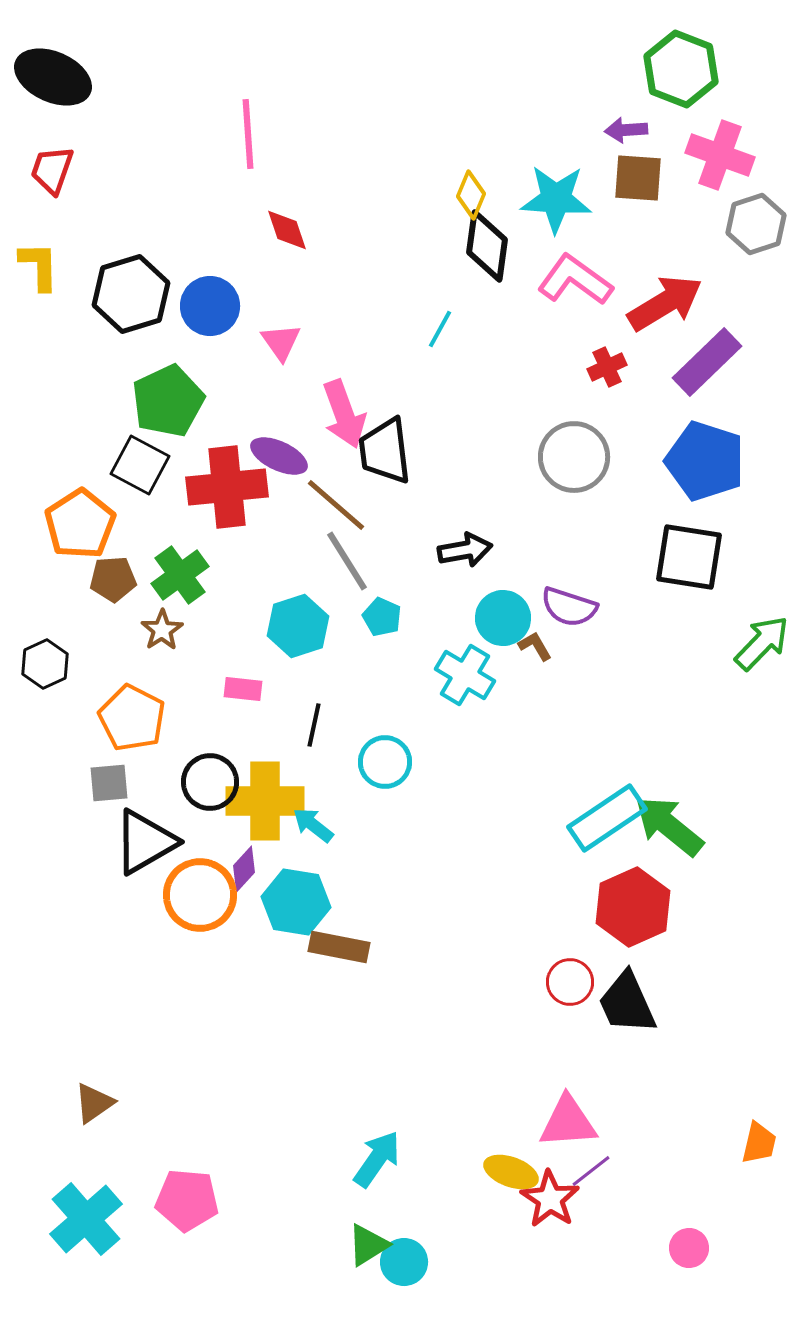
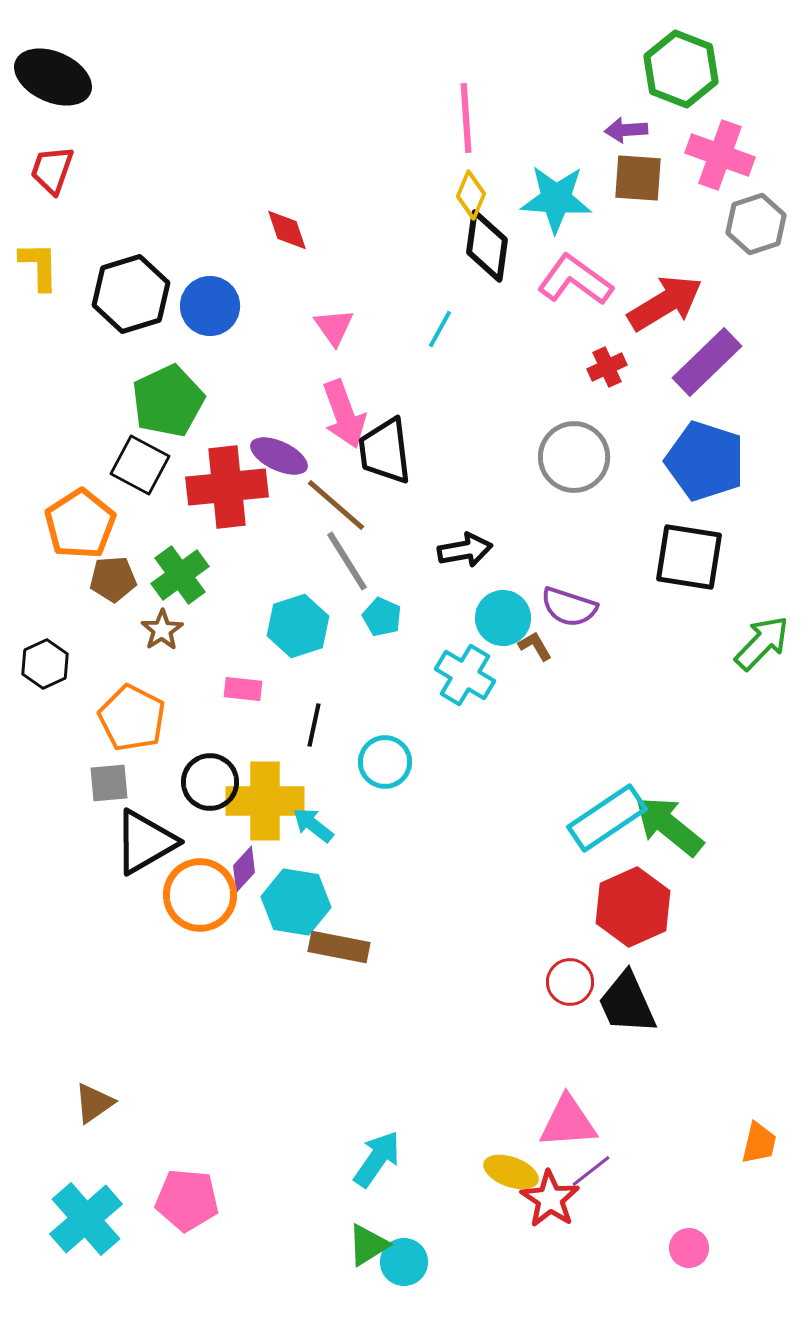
pink line at (248, 134): moved 218 px right, 16 px up
pink triangle at (281, 342): moved 53 px right, 15 px up
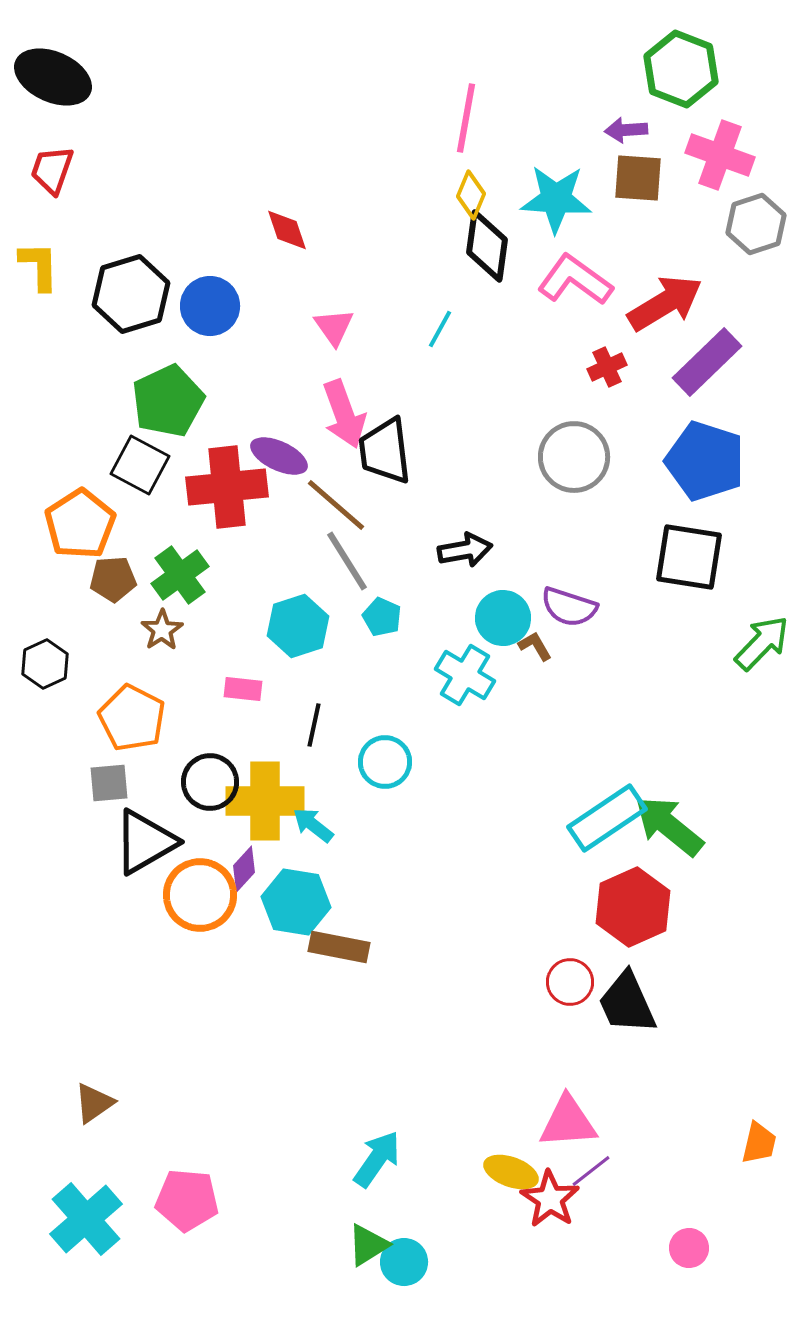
pink line at (466, 118): rotated 14 degrees clockwise
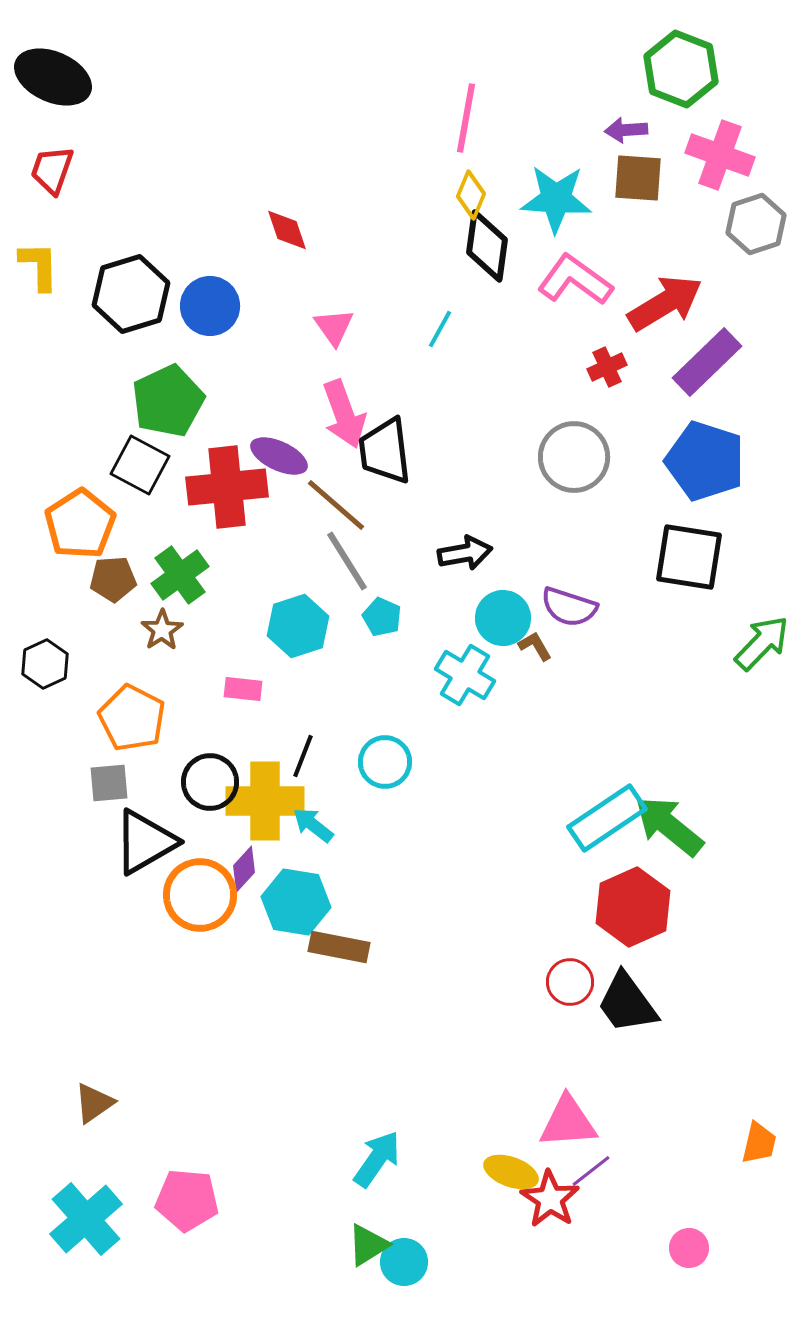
black arrow at (465, 550): moved 3 px down
black line at (314, 725): moved 11 px left, 31 px down; rotated 9 degrees clockwise
black trapezoid at (627, 1003): rotated 12 degrees counterclockwise
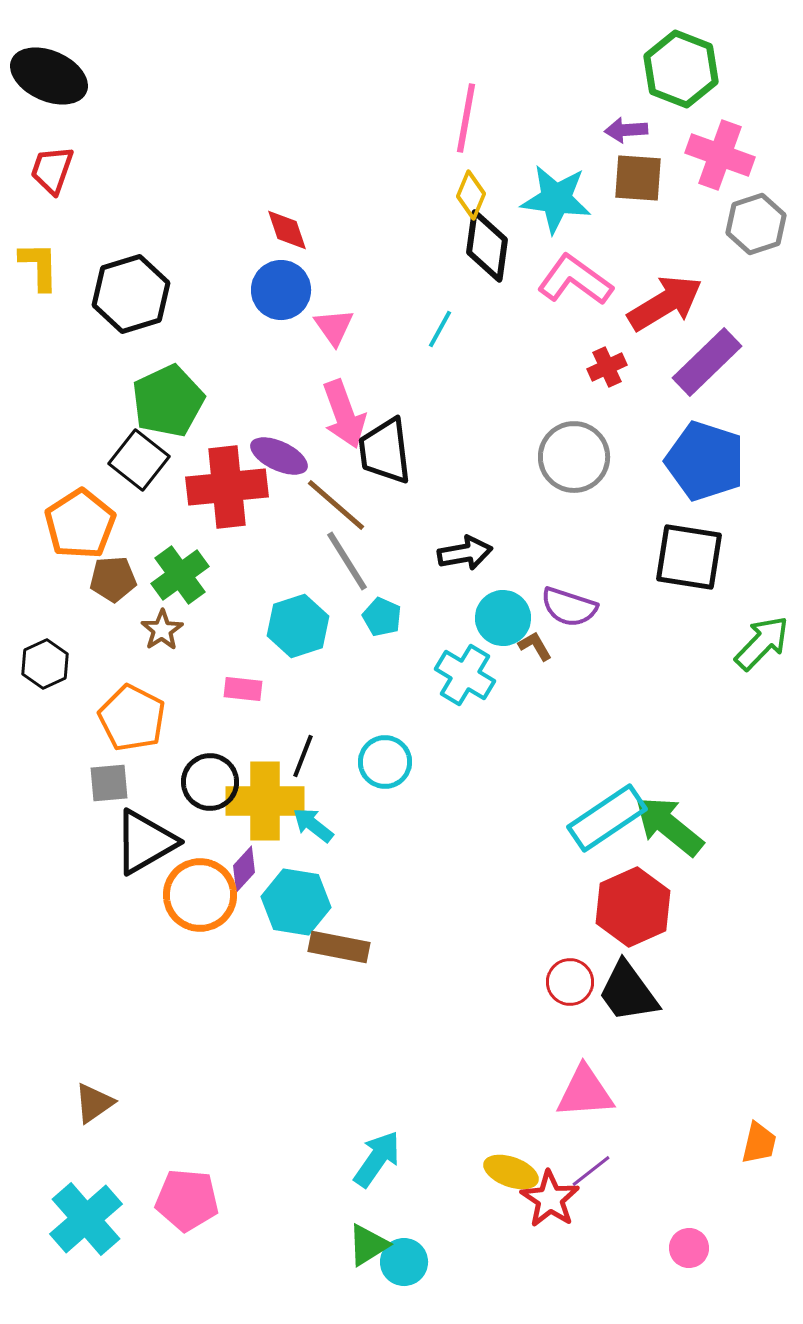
black ellipse at (53, 77): moved 4 px left, 1 px up
cyan star at (556, 199): rotated 4 degrees clockwise
blue circle at (210, 306): moved 71 px right, 16 px up
black square at (140, 465): moved 1 px left, 5 px up; rotated 10 degrees clockwise
black trapezoid at (627, 1003): moved 1 px right, 11 px up
pink triangle at (568, 1122): moved 17 px right, 30 px up
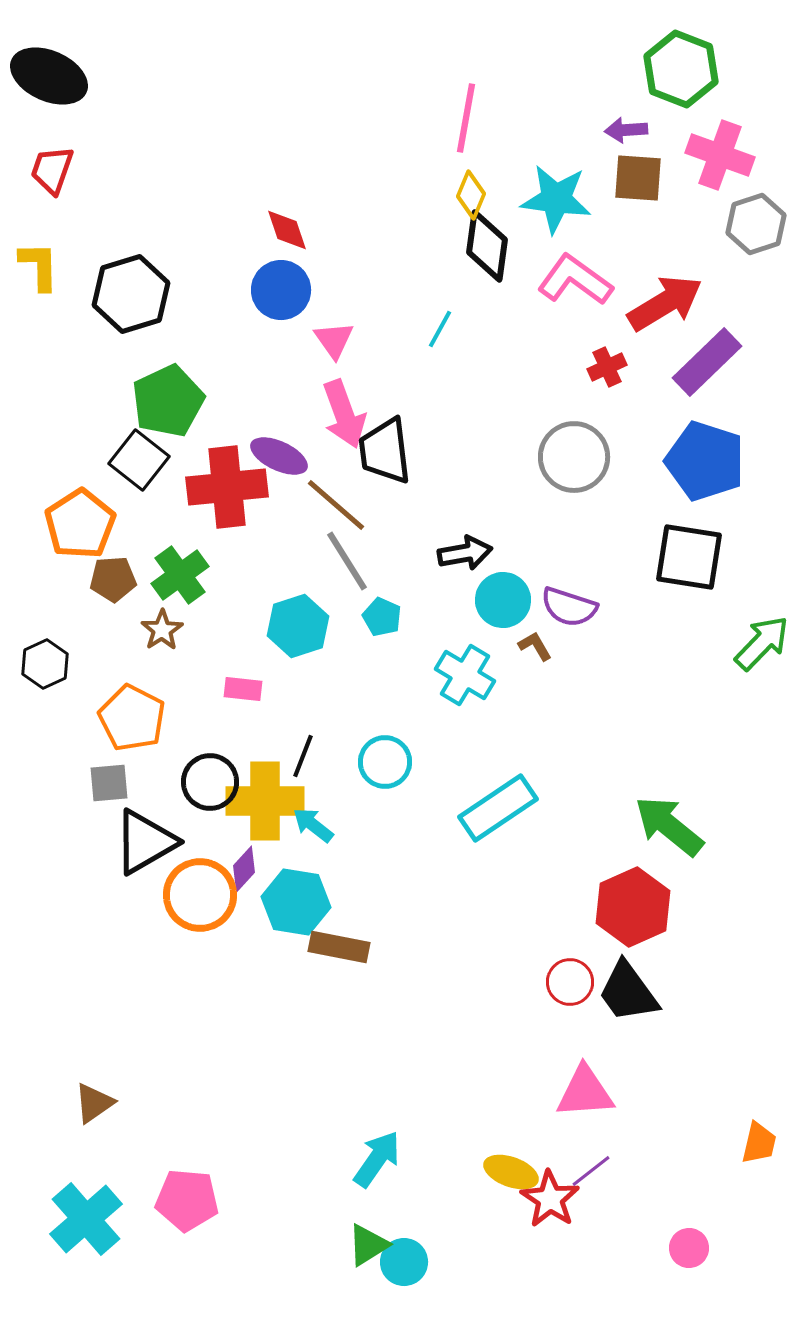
pink triangle at (334, 327): moved 13 px down
cyan circle at (503, 618): moved 18 px up
cyan rectangle at (607, 818): moved 109 px left, 10 px up
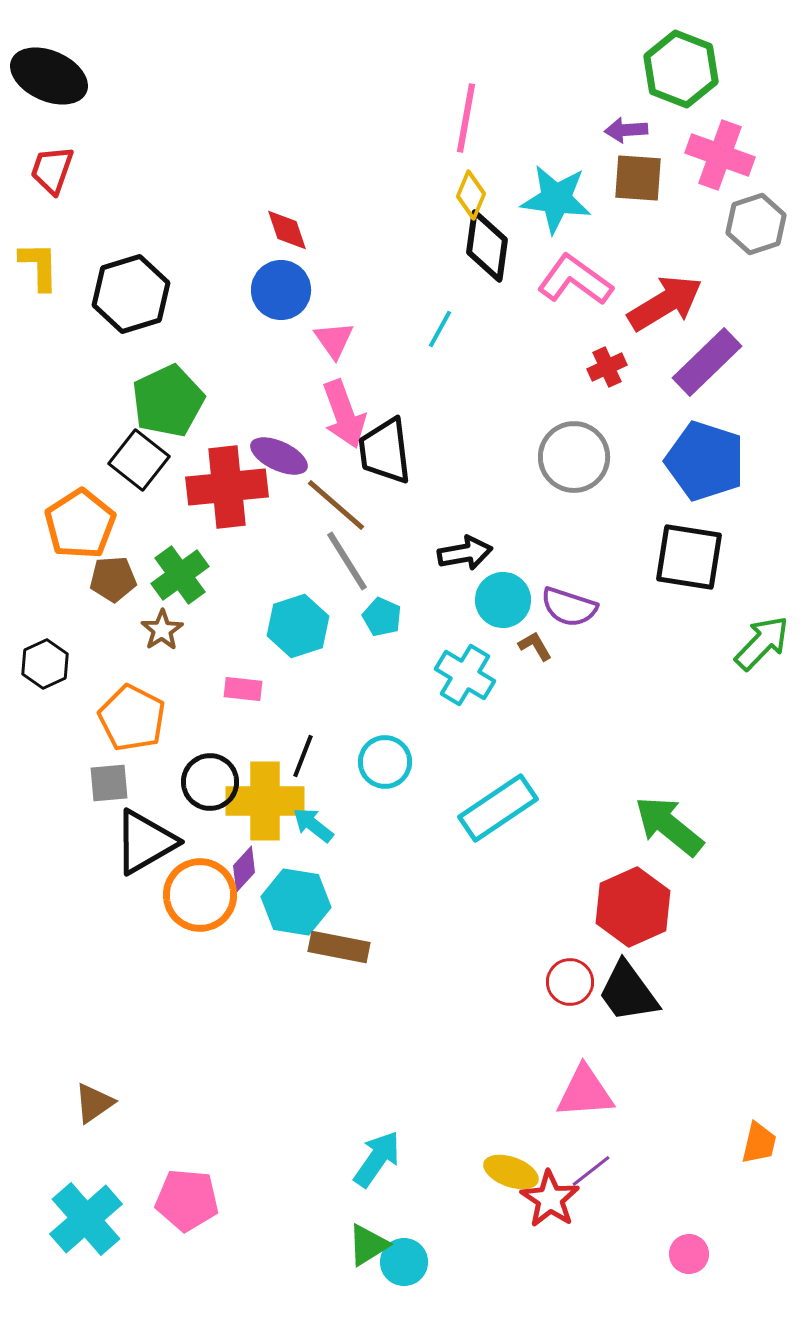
pink circle at (689, 1248): moved 6 px down
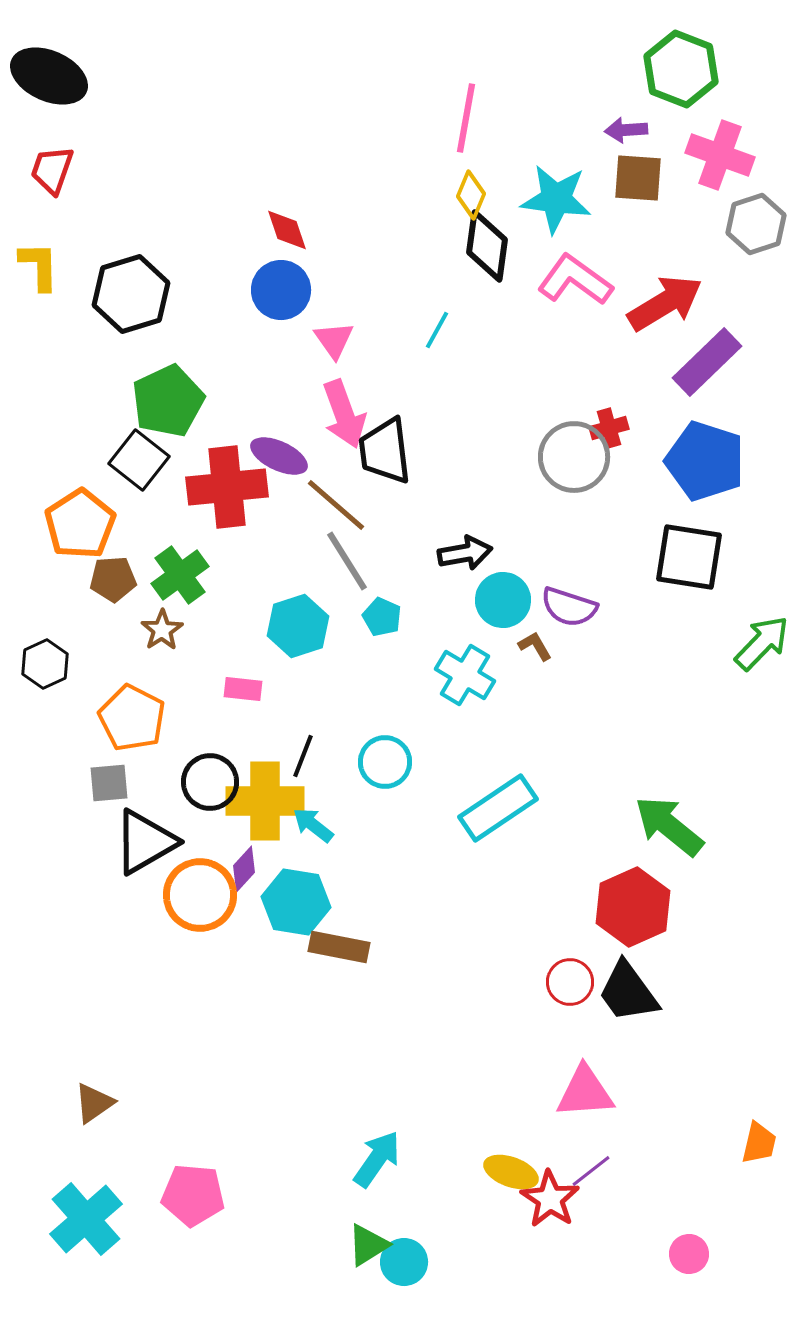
cyan line at (440, 329): moved 3 px left, 1 px down
red cross at (607, 367): moved 2 px right, 61 px down; rotated 9 degrees clockwise
pink pentagon at (187, 1200): moved 6 px right, 5 px up
